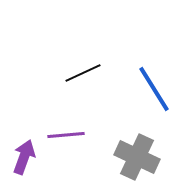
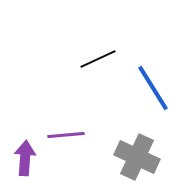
black line: moved 15 px right, 14 px up
blue line: moved 1 px left, 1 px up
purple arrow: moved 1 px right, 1 px down; rotated 16 degrees counterclockwise
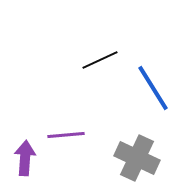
black line: moved 2 px right, 1 px down
gray cross: moved 1 px down
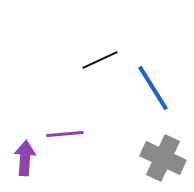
purple line: moved 1 px left, 1 px up
gray cross: moved 26 px right
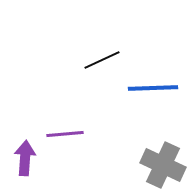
black line: moved 2 px right
blue line: rotated 60 degrees counterclockwise
gray cross: moved 7 px down
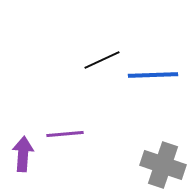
blue line: moved 13 px up
purple arrow: moved 2 px left, 4 px up
gray cross: rotated 6 degrees counterclockwise
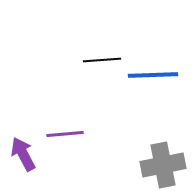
black line: rotated 21 degrees clockwise
purple arrow: rotated 32 degrees counterclockwise
gray cross: rotated 30 degrees counterclockwise
